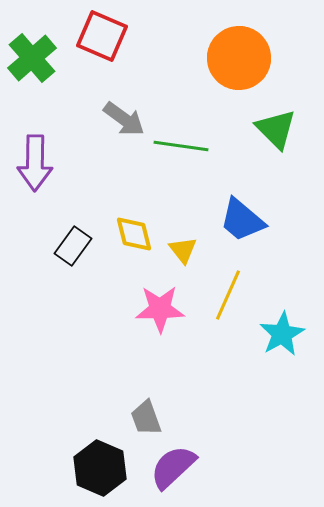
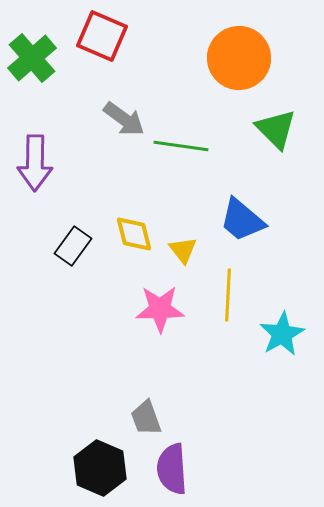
yellow line: rotated 21 degrees counterclockwise
purple semicircle: moved 1 px left, 2 px down; rotated 51 degrees counterclockwise
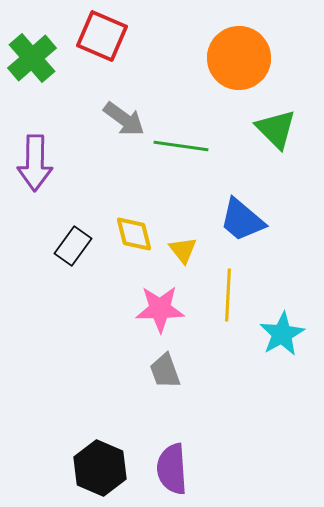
gray trapezoid: moved 19 px right, 47 px up
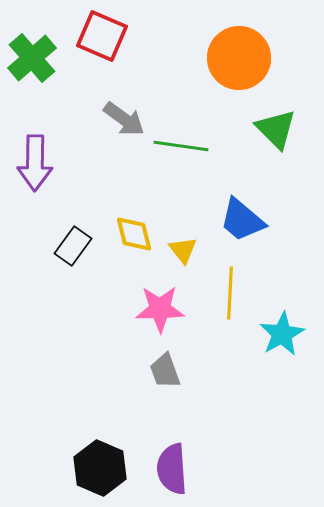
yellow line: moved 2 px right, 2 px up
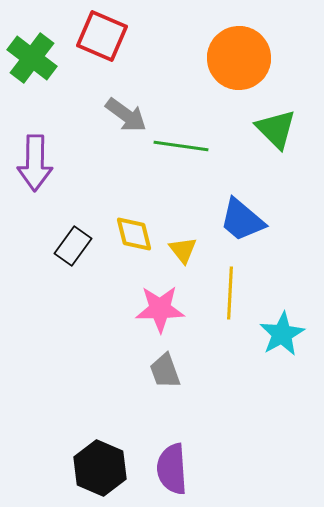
green cross: rotated 12 degrees counterclockwise
gray arrow: moved 2 px right, 4 px up
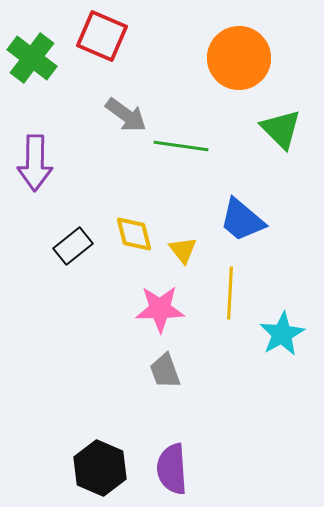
green triangle: moved 5 px right
black rectangle: rotated 15 degrees clockwise
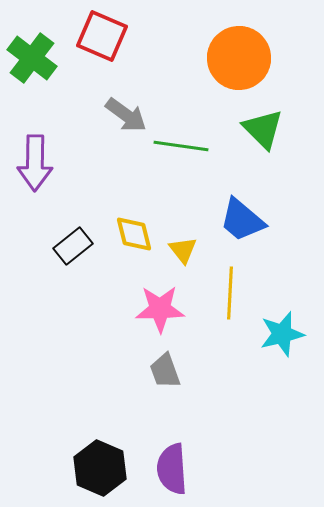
green triangle: moved 18 px left
cyan star: rotated 15 degrees clockwise
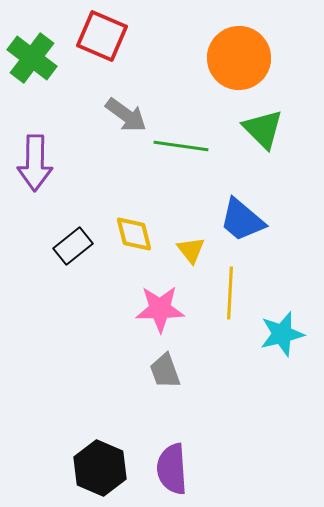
yellow triangle: moved 8 px right
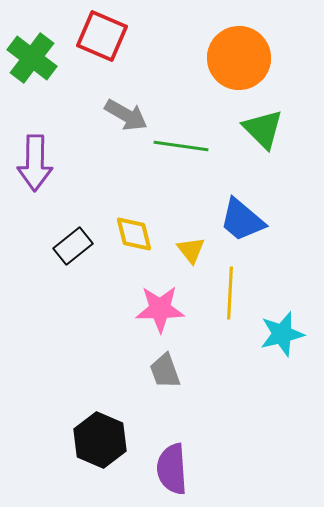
gray arrow: rotated 6 degrees counterclockwise
black hexagon: moved 28 px up
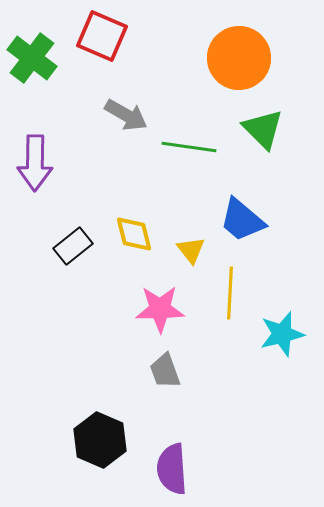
green line: moved 8 px right, 1 px down
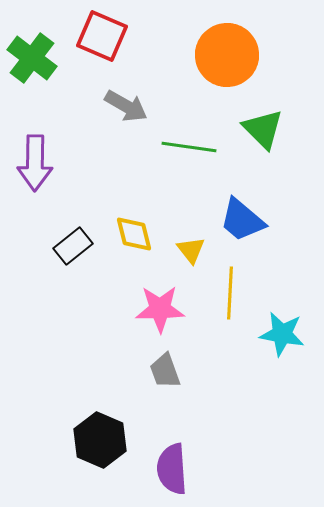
orange circle: moved 12 px left, 3 px up
gray arrow: moved 9 px up
cyan star: rotated 24 degrees clockwise
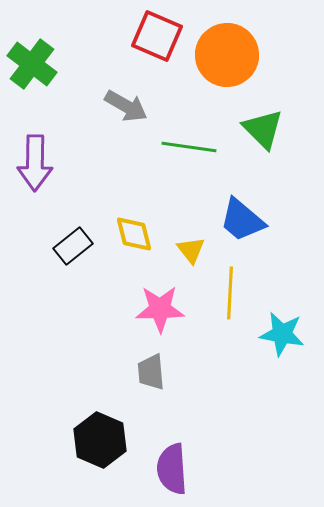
red square: moved 55 px right
green cross: moved 6 px down
gray trapezoid: moved 14 px left, 1 px down; rotated 15 degrees clockwise
